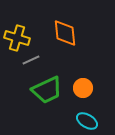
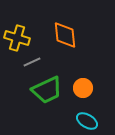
orange diamond: moved 2 px down
gray line: moved 1 px right, 2 px down
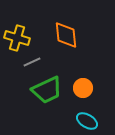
orange diamond: moved 1 px right
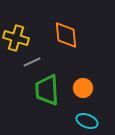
yellow cross: moved 1 px left
green trapezoid: rotated 112 degrees clockwise
cyan ellipse: rotated 10 degrees counterclockwise
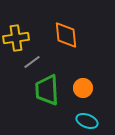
yellow cross: rotated 25 degrees counterclockwise
gray line: rotated 12 degrees counterclockwise
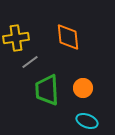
orange diamond: moved 2 px right, 2 px down
gray line: moved 2 px left
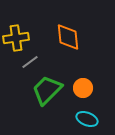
green trapezoid: rotated 48 degrees clockwise
cyan ellipse: moved 2 px up
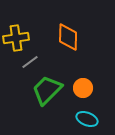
orange diamond: rotated 8 degrees clockwise
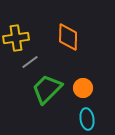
green trapezoid: moved 1 px up
cyan ellipse: rotated 60 degrees clockwise
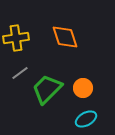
orange diamond: moved 3 px left; rotated 20 degrees counterclockwise
gray line: moved 10 px left, 11 px down
cyan ellipse: moved 1 px left; rotated 70 degrees clockwise
